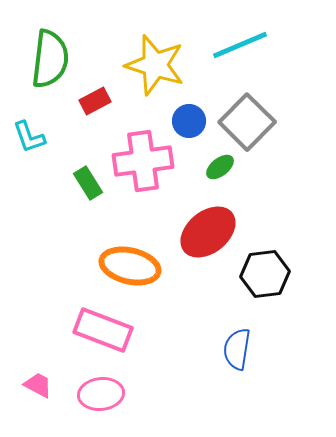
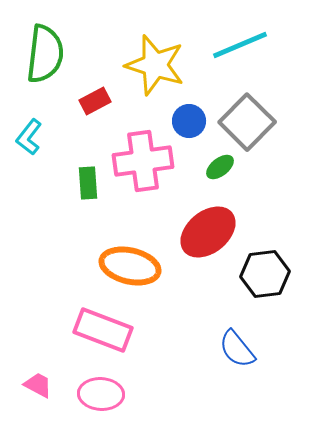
green semicircle: moved 5 px left, 5 px up
cyan L-shape: rotated 57 degrees clockwise
green rectangle: rotated 28 degrees clockwise
blue semicircle: rotated 48 degrees counterclockwise
pink ellipse: rotated 9 degrees clockwise
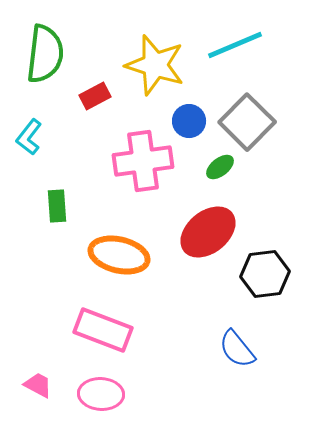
cyan line: moved 5 px left
red rectangle: moved 5 px up
green rectangle: moved 31 px left, 23 px down
orange ellipse: moved 11 px left, 11 px up
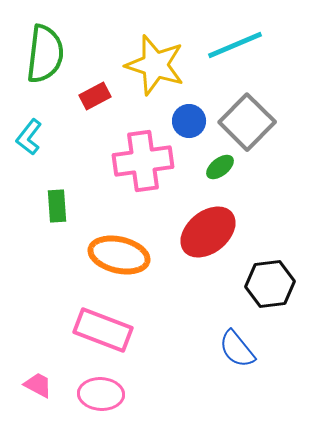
black hexagon: moved 5 px right, 10 px down
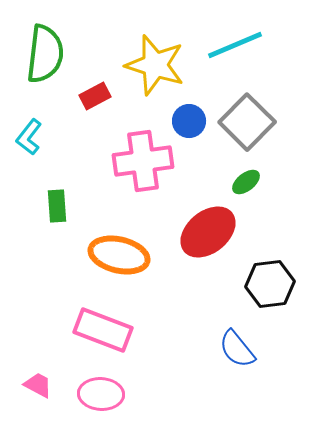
green ellipse: moved 26 px right, 15 px down
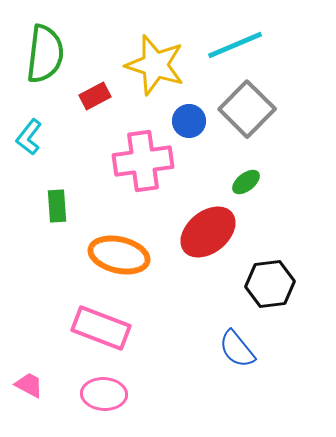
gray square: moved 13 px up
pink rectangle: moved 2 px left, 2 px up
pink trapezoid: moved 9 px left
pink ellipse: moved 3 px right
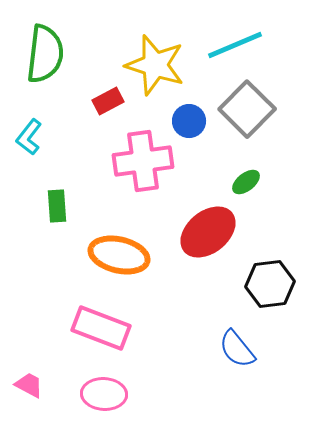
red rectangle: moved 13 px right, 5 px down
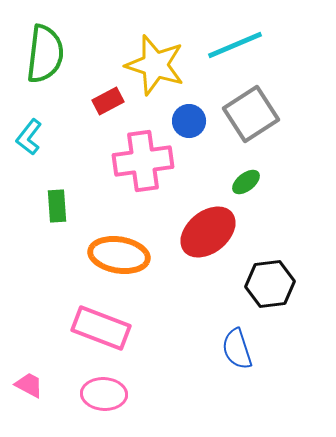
gray square: moved 4 px right, 5 px down; rotated 12 degrees clockwise
orange ellipse: rotated 4 degrees counterclockwise
blue semicircle: rotated 21 degrees clockwise
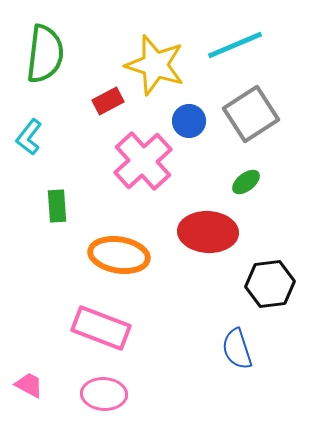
pink cross: rotated 34 degrees counterclockwise
red ellipse: rotated 42 degrees clockwise
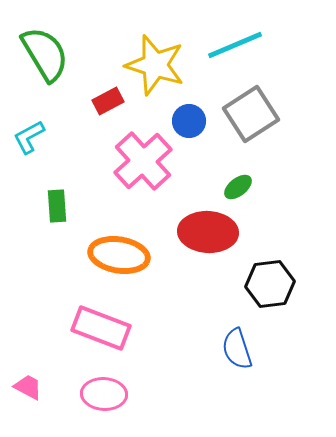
green semicircle: rotated 38 degrees counterclockwise
cyan L-shape: rotated 24 degrees clockwise
green ellipse: moved 8 px left, 5 px down
pink trapezoid: moved 1 px left, 2 px down
